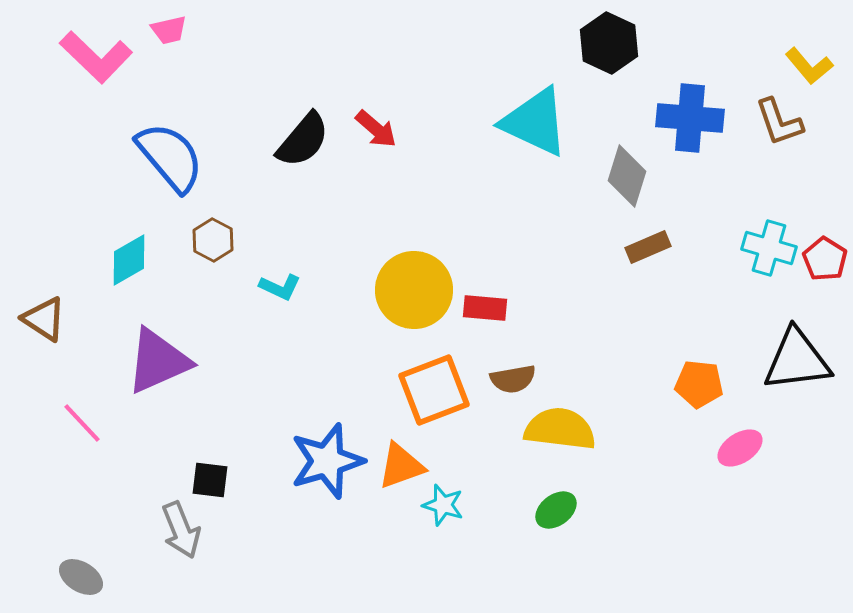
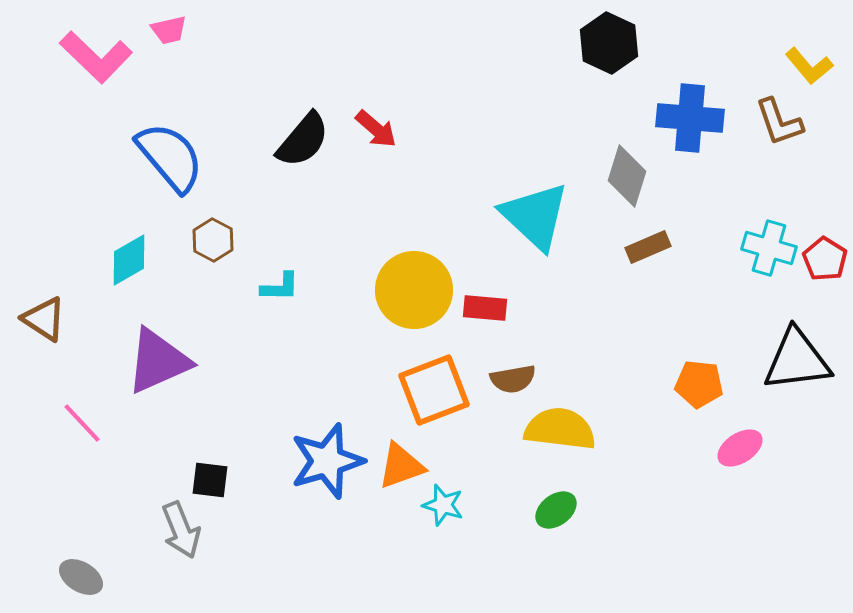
cyan triangle: moved 94 px down; rotated 18 degrees clockwise
cyan L-shape: rotated 24 degrees counterclockwise
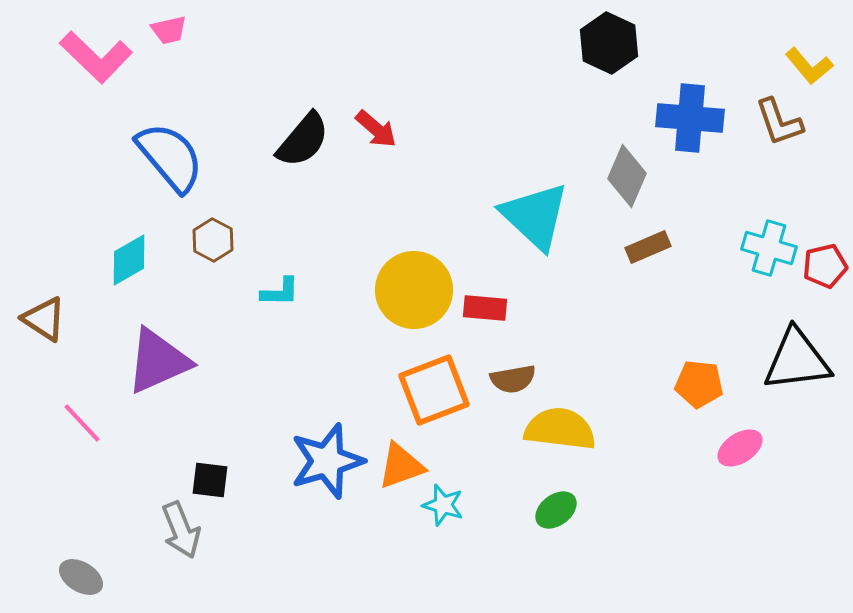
gray diamond: rotated 6 degrees clockwise
red pentagon: moved 7 px down; rotated 27 degrees clockwise
cyan L-shape: moved 5 px down
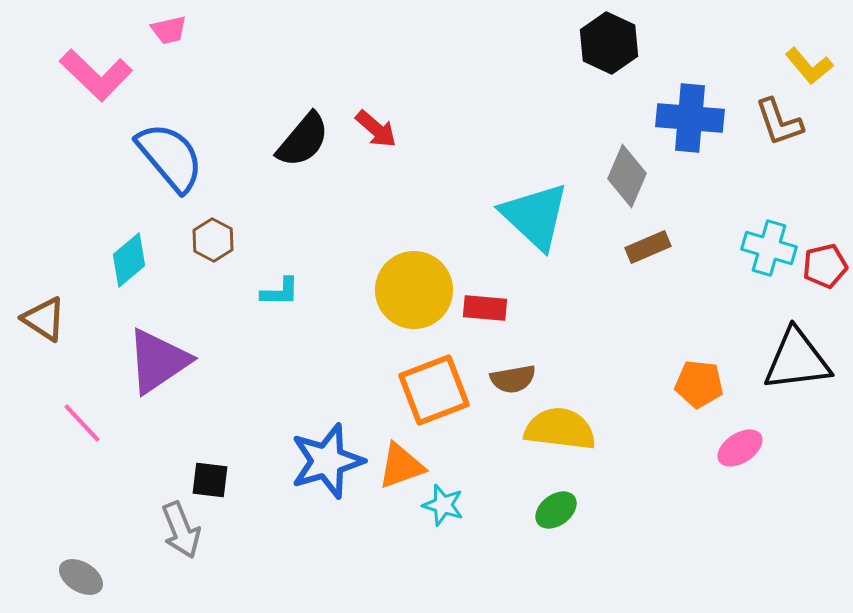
pink L-shape: moved 18 px down
cyan diamond: rotated 10 degrees counterclockwise
purple triangle: rotated 10 degrees counterclockwise
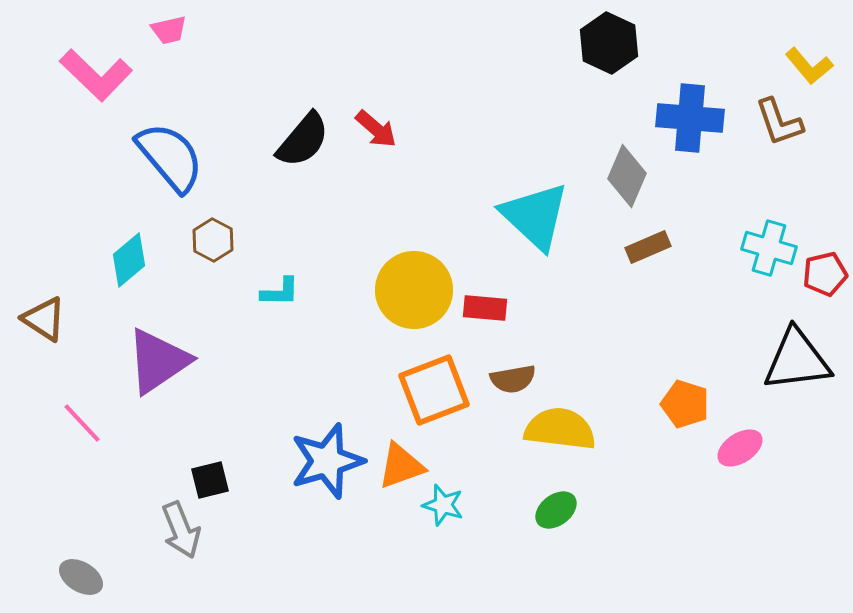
red pentagon: moved 8 px down
orange pentagon: moved 14 px left, 20 px down; rotated 12 degrees clockwise
black square: rotated 21 degrees counterclockwise
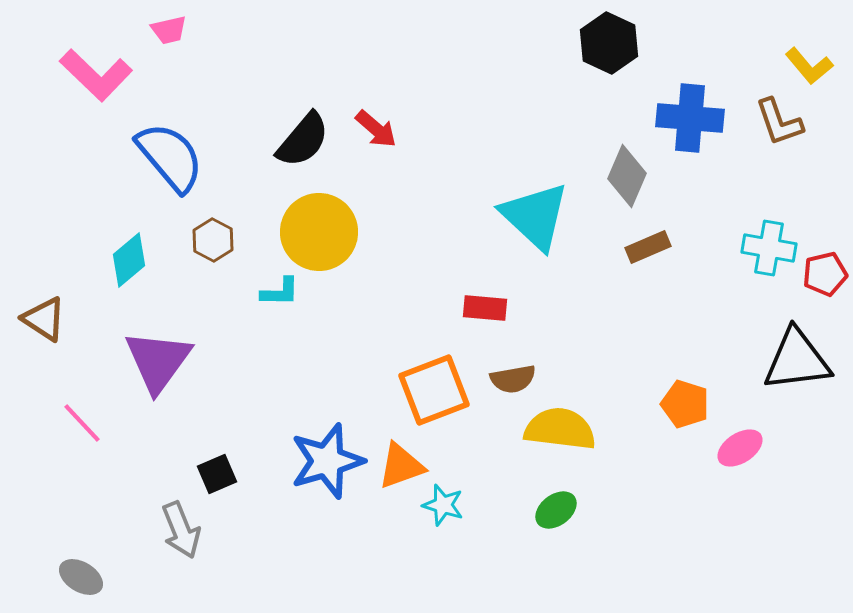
cyan cross: rotated 6 degrees counterclockwise
yellow circle: moved 95 px left, 58 px up
purple triangle: rotated 20 degrees counterclockwise
black square: moved 7 px right, 6 px up; rotated 9 degrees counterclockwise
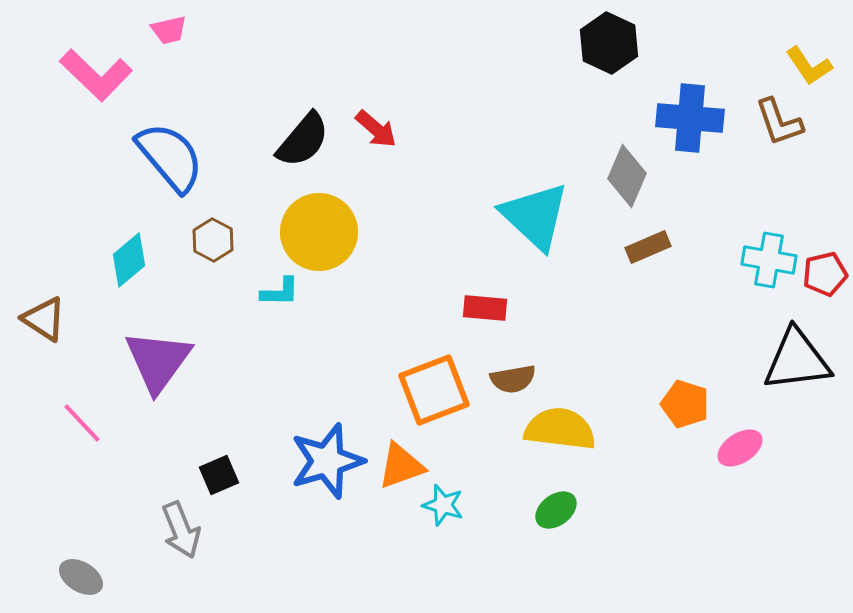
yellow L-shape: rotated 6 degrees clockwise
cyan cross: moved 12 px down
black square: moved 2 px right, 1 px down
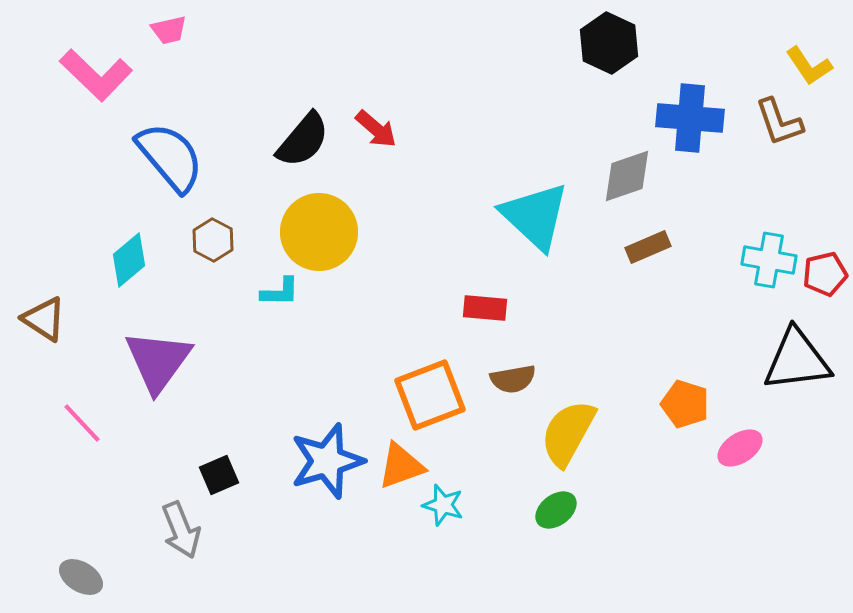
gray diamond: rotated 48 degrees clockwise
orange square: moved 4 px left, 5 px down
yellow semicircle: moved 8 px right, 4 px down; rotated 68 degrees counterclockwise
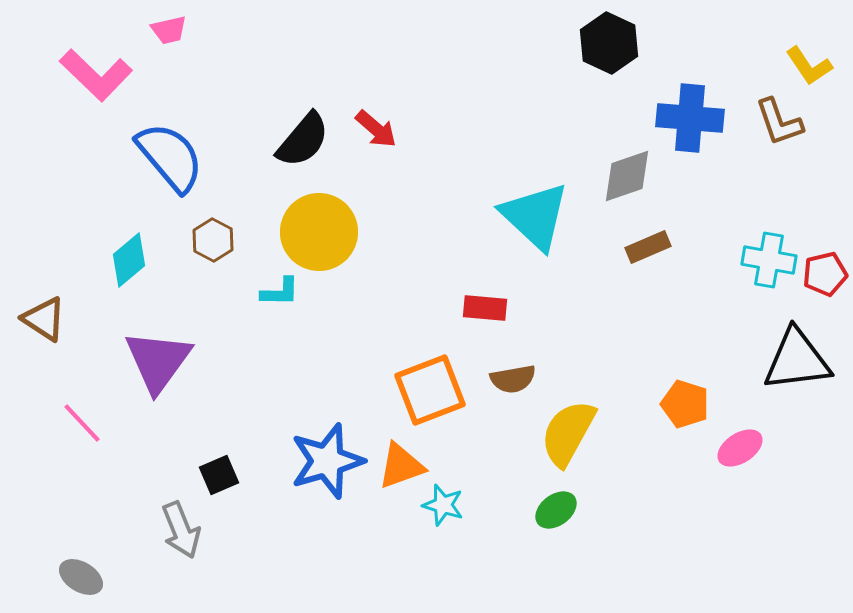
orange square: moved 5 px up
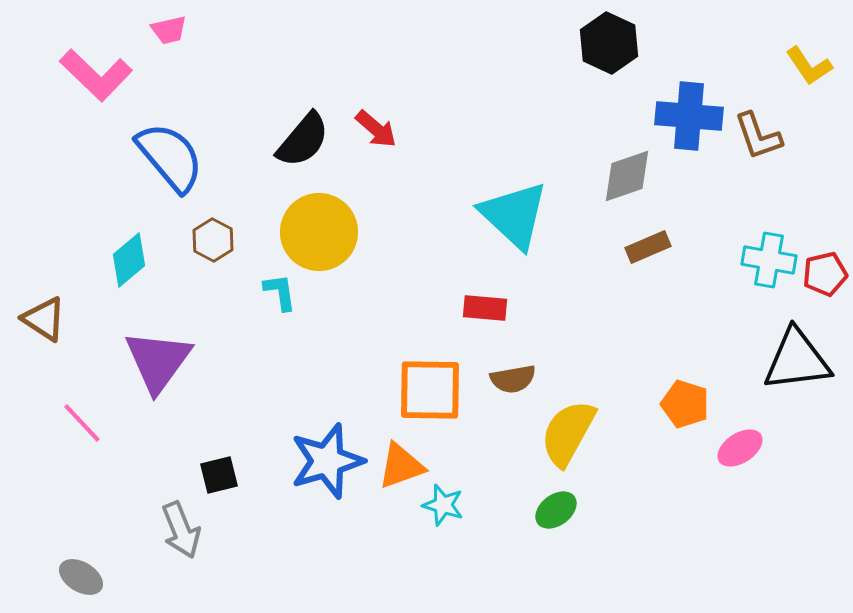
blue cross: moved 1 px left, 2 px up
brown L-shape: moved 21 px left, 14 px down
cyan triangle: moved 21 px left, 1 px up
cyan L-shape: rotated 99 degrees counterclockwise
orange square: rotated 22 degrees clockwise
black square: rotated 9 degrees clockwise
